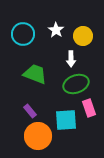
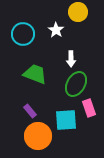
yellow circle: moved 5 px left, 24 px up
green ellipse: rotated 40 degrees counterclockwise
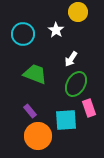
white arrow: rotated 35 degrees clockwise
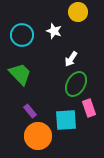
white star: moved 2 px left, 1 px down; rotated 14 degrees counterclockwise
cyan circle: moved 1 px left, 1 px down
green trapezoid: moved 15 px left; rotated 25 degrees clockwise
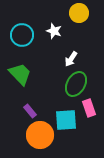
yellow circle: moved 1 px right, 1 px down
orange circle: moved 2 px right, 1 px up
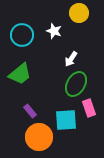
green trapezoid: rotated 95 degrees clockwise
orange circle: moved 1 px left, 2 px down
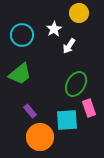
white star: moved 2 px up; rotated 21 degrees clockwise
white arrow: moved 2 px left, 13 px up
cyan square: moved 1 px right
orange circle: moved 1 px right
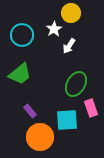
yellow circle: moved 8 px left
pink rectangle: moved 2 px right
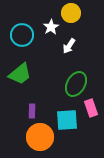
white star: moved 3 px left, 2 px up
purple rectangle: moved 2 px right; rotated 40 degrees clockwise
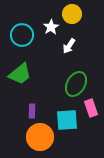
yellow circle: moved 1 px right, 1 px down
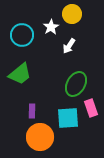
cyan square: moved 1 px right, 2 px up
